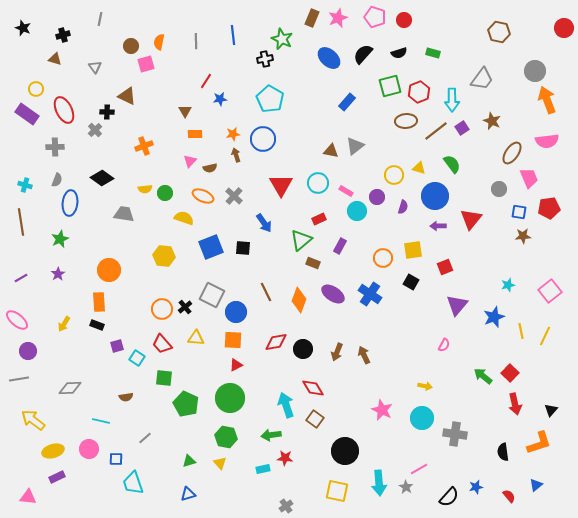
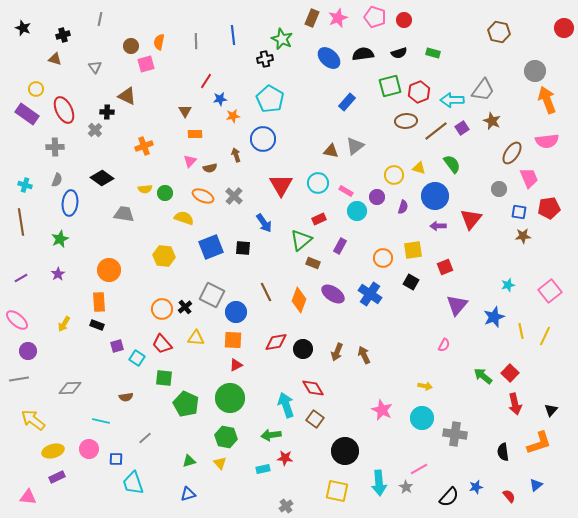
black semicircle at (363, 54): rotated 40 degrees clockwise
gray trapezoid at (482, 79): moved 1 px right, 11 px down
cyan arrow at (452, 100): rotated 90 degrees clockwise
orange star at (233, 134): moved 18 px up
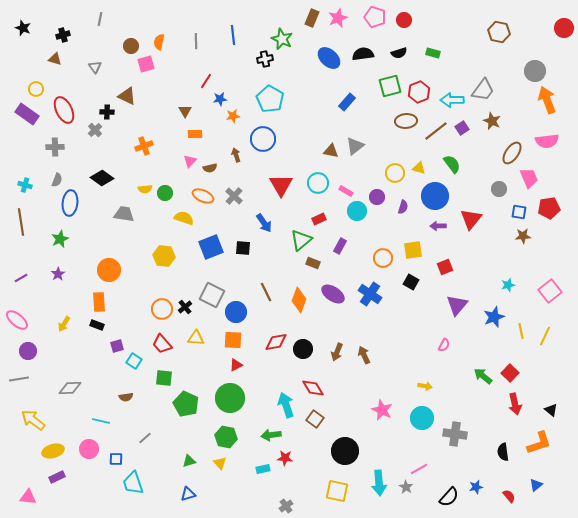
yellow circle at (394, 175): moved 1 px right, 2 px up
cyan square at (137, 358): moved 3 px left, 3 px down
black triangle at (551, 410): rotated 32 degrees counterclockwise
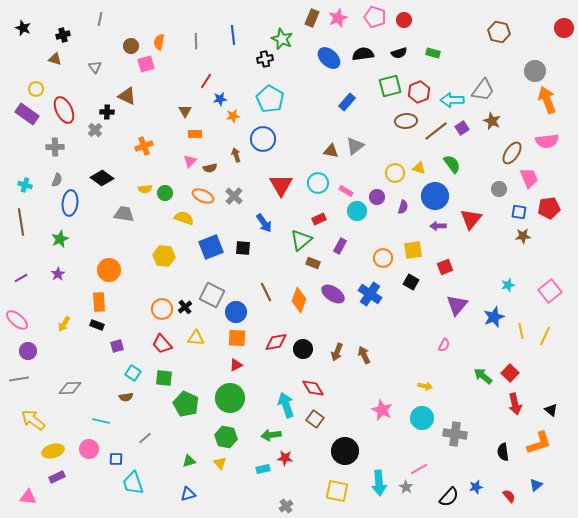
orange square at (233, 340): moved 4 px right, 2 px up
cyan square at (134, 361): moved 1 px left, 12 px down
